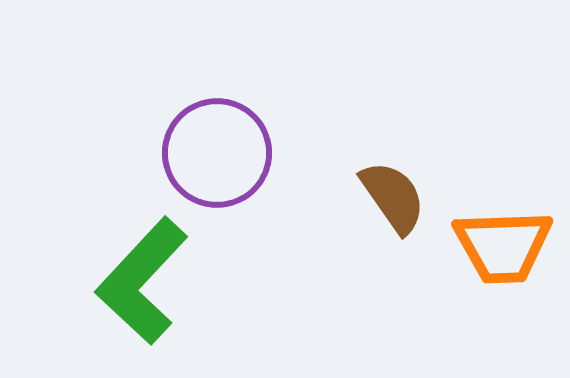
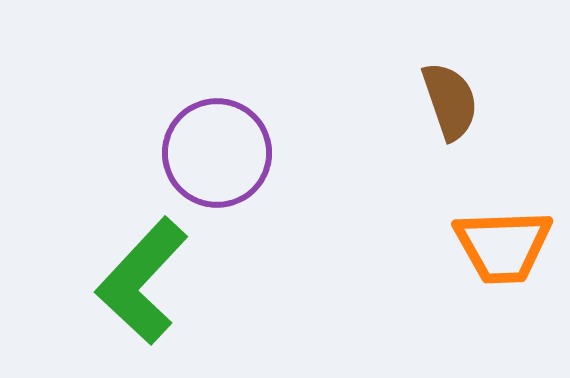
brown semicircle: moved 57 px right, 96 px up; rotated 16 degrees clockwise
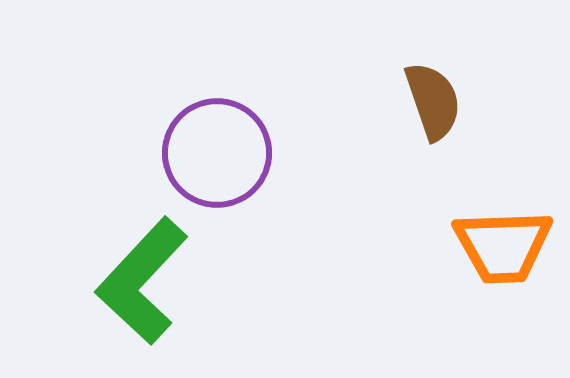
brown semicircle: moved 17 px left
